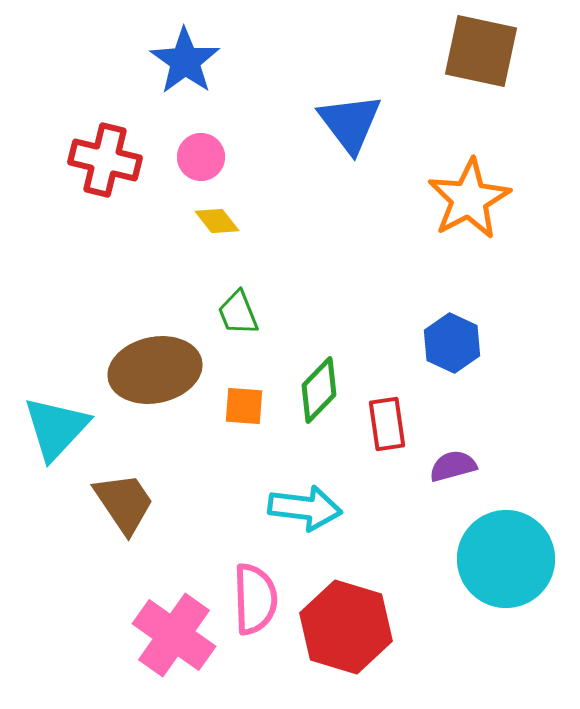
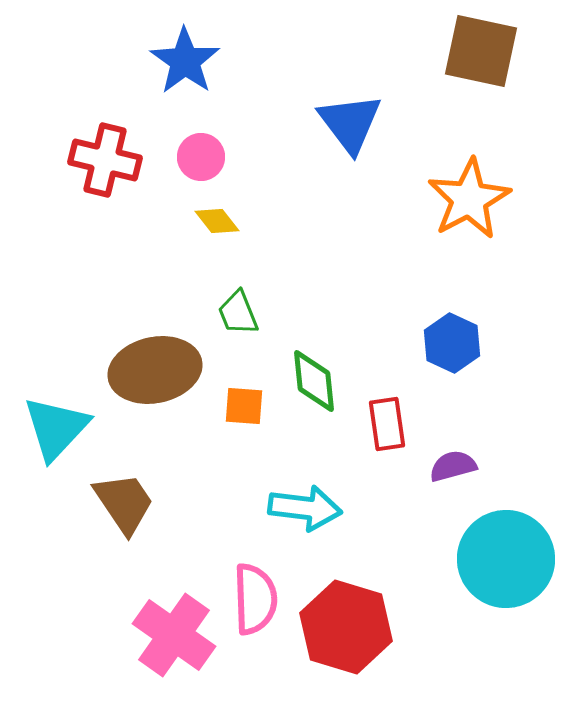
green diamond: moved 5 px left, 9 px up; rotated 50 degrees counterclockwise
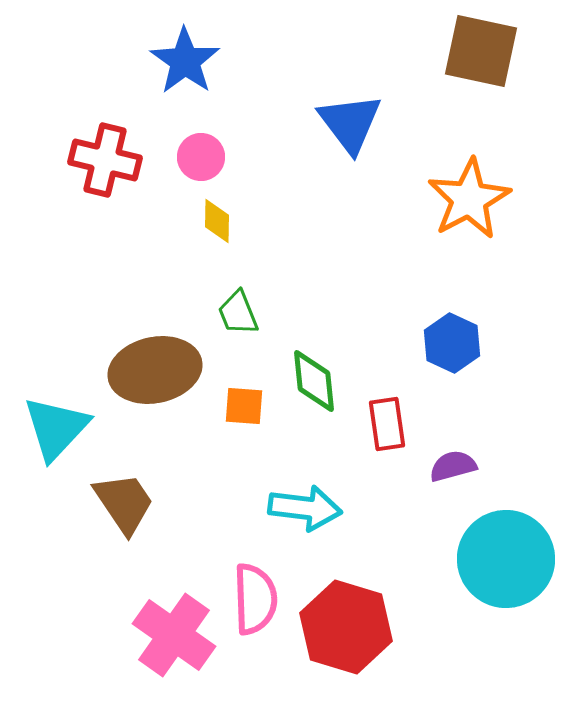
yellow diamond: rotated 39 degrees clockwise
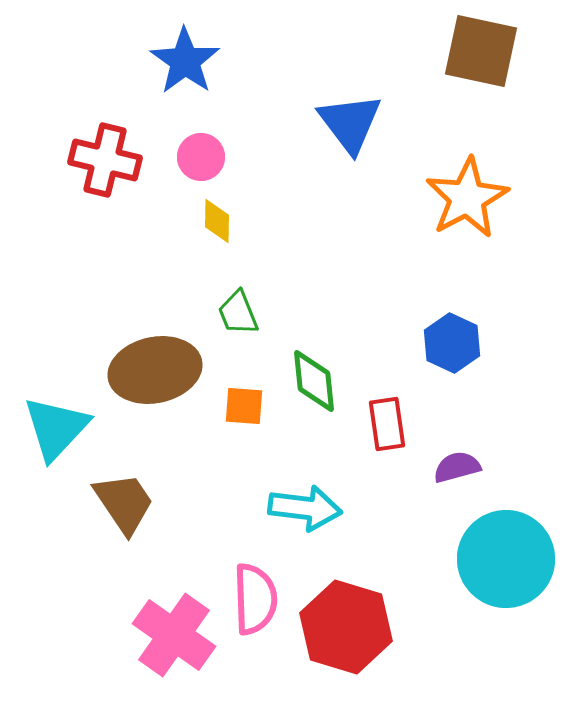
orange star: moved 2 px left, 1 px up
purple semicircle: moved 4 px right, 1 px down
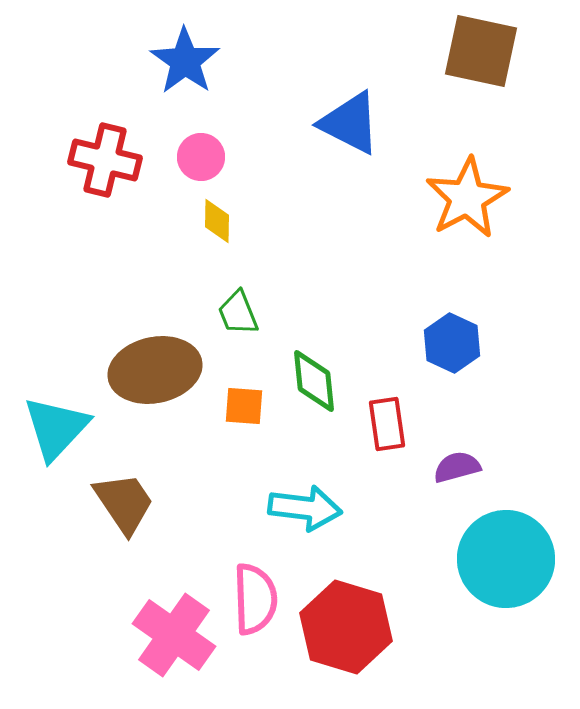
blue triangle: rotated 26 degrees counterclockwise
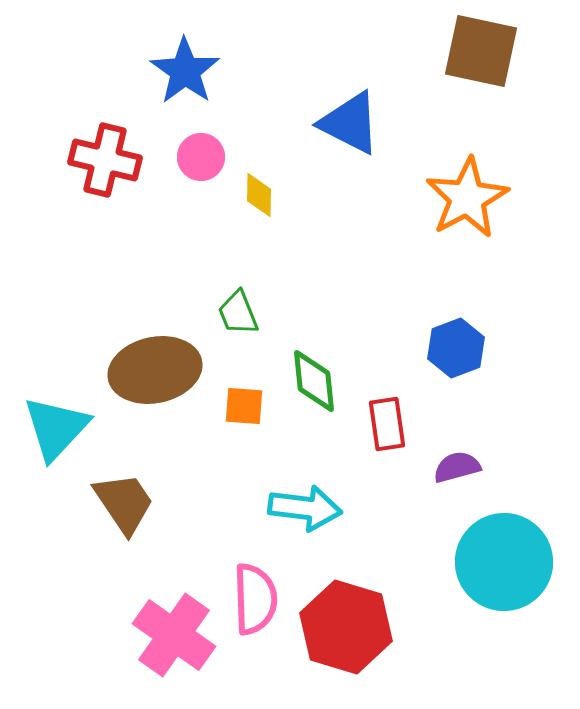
blue star: moved 10 px down
yellow diamond: moved 42 px right, 26 px up
blue hexagon: moved 4 px right, 5 px down; rotated 14 degrees clockwise
cyan circle: moved 2 px left, 3 px down
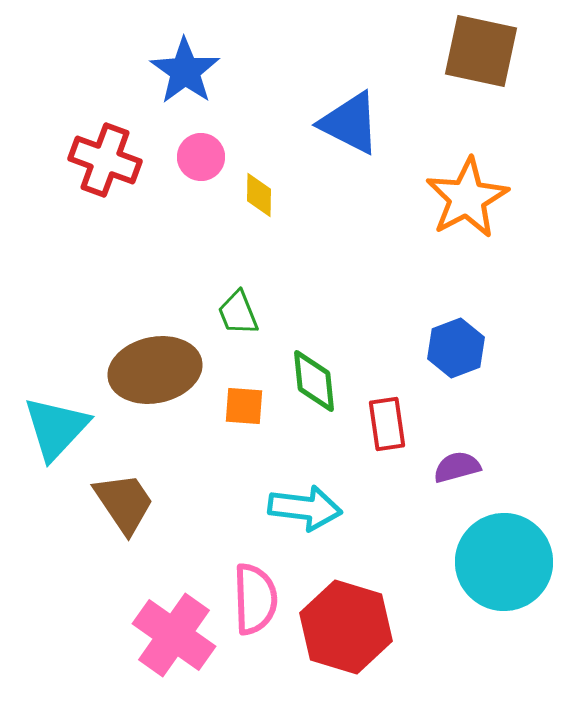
red cross: rotated 6 degrees clockwise
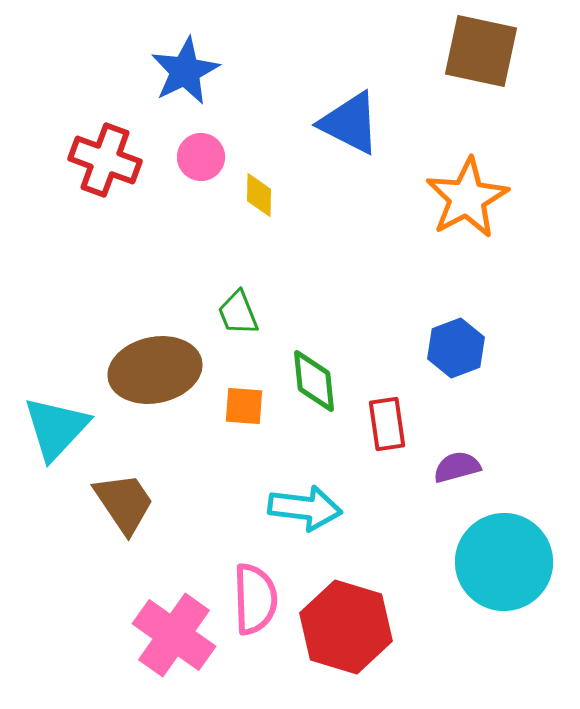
blue star: rotated 10 degrees clockwise
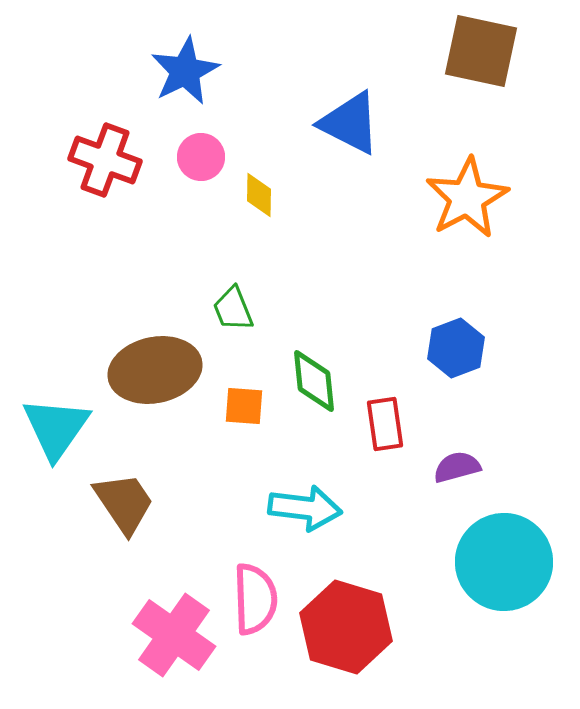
green trapezoid: moved 5 px left, 4 px up
red rectangle: moved 2 px left
cyan triangle: rotated 8 degrees counterclockwise
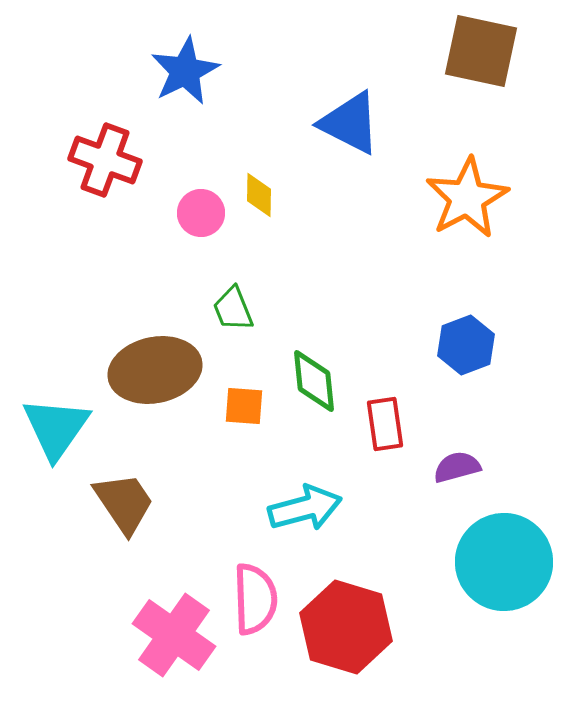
pink circle: moved 56 px down
blue hexagon: moved 10 px right, 3 px up
cyan arrow: rotated 22 degrees counterclockwise
